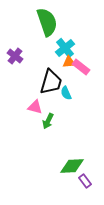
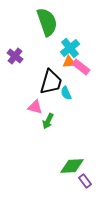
cyan cross: moved 5 px right
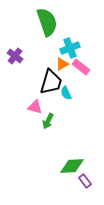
cyan cross: rotated 18 degrees clockwise
orange triangle: moved 7 px left, 2 px down; rotated 24 degrees counterclockwise
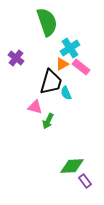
cyan cross: rotated 12 degrees counterclockwise
purple cross: moved 1 px right, 2 px down
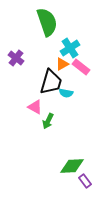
cyan semicircle: rotated 56 degrees counterclockwise
pink triangle: rotated 14 degrees clockwise
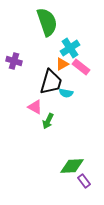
purple cross: moved 2 px left, 3 px down; rotated 21 degrees counterclockwise
purple rectangle: moved 1 px left
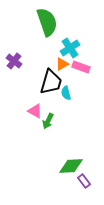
purple cross: rotated 21 degrees clockwise
pink rectangle: rotated 18 degrees counterclockwise
cyan semicircle: rotated 64 degrees clockwise
pink triangle: moved 4 px down
green diamond: moved 1 px left
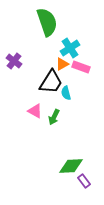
black trapezoid: rotated 16 degrees clockwise
green arrow: moved 6 px right, 4 px up
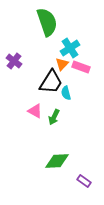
orange triangle: rotated 16 degrees counterclockwise
green diamond: moved 14 px left, 5 px up
purple rectangle: rotated 16 degrees counterclockwise
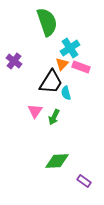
pink triangle: rotated 35 degrees clockwise
